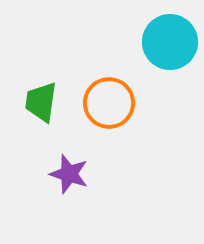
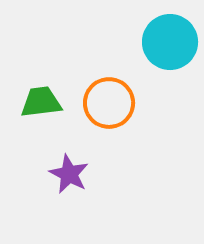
green trapezoid: rotated 75 degrees clockwise
purple star: rotated 9 degrees clockwise
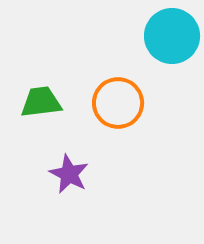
cyan circle: moved 2 px right, 6 px up
orange circle: moved 9 px right
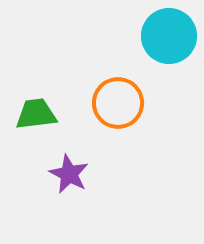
cyan circle: moved 3 px left
green trapezoid: moved 5 px left, 12 px down
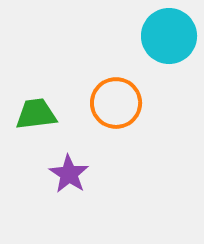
orange circle: moved 2 px left
purple star: rotated 6 degrees clockwise
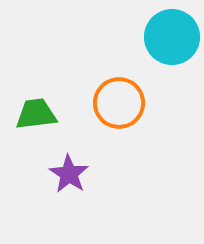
cyan circle: moved 3 px right, 1 px down
orange circle: moved 3 px right
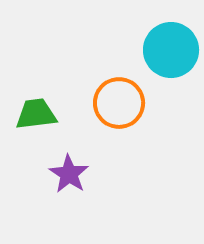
cyan circle: moved 1 px left, 13 px down
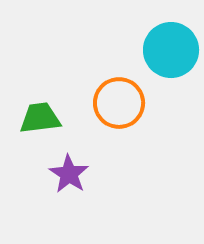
green trapezoid: moved 4 px right, 4 px down
